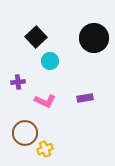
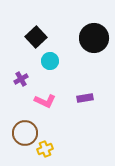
purple cross: moved 3 px right, 3 px up; rotated 24 degrees counterclockwise
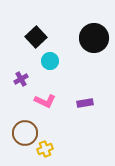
purple rectangle: moved 5 px down
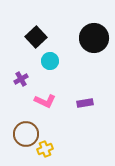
brown circle: moved 1 px right, 1 px down
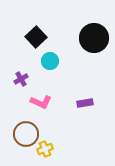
pink L-shape: moved 4 px left, 1 px down
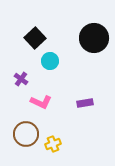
black square: moved 1 px left, 1 px down
purple cross: rotated 24 degrees counterclockwise
yellow cross: moved 8 px right, 5 px up
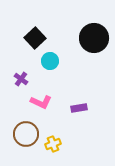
purple rectangle: moved 6 px left, 5 px down
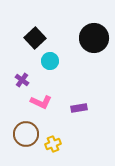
purple cross: moved 1 px right, 1 px down
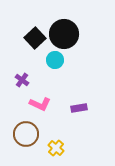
black circle: moved 30 px left, 4 px up
cyan circle: moved 5 px right, 1 px up
pink L-shape: moved 1 px left, 2 px down
yellow cross: moved 3 px right, 4 px down; rotated 28 degrees counterclockwise
